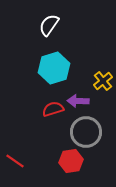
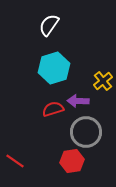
red hexagon: moved 1 px right
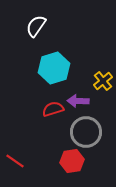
white semicircle: moved 13 px left, 1 px down
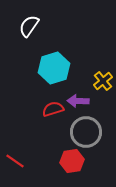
white semicircle: moved 7 px left
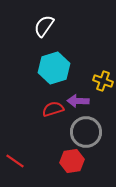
white semicircle: moved 15 px right
yellow cross: rotated 30 degrees counterclockwise
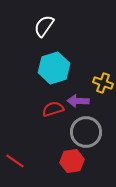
yellow cross: moved 2 px down
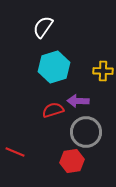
white semicircle: moved 1 px left, 1 px down
cyan hexagon: moved 1 px up
yellow cross: moved 12 px up; rotated 18 degrees counterclockwise
red semicircle: moved 1 px down
red line: moved 9 px up; rotated 12 degrees counterclockwise
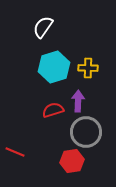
yellow cross: moved 15 px left, 3 px up
purple arrow: rotated 90 degrees clockwise
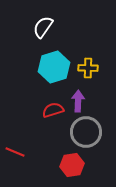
red hexagon: moved 4 px down
